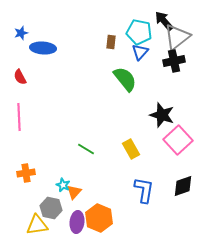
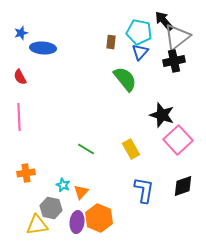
orange triangle: moved 7 px right
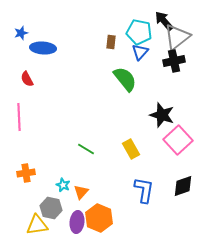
red semicircle: moved 7 px right, 2 px down
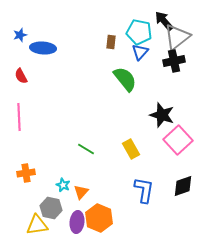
blue star: moved 1 px left, 2 px down
red semicircle: moved 6 px left, 3 px up
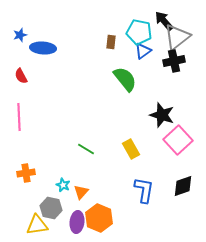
blue triangle: moved 3 px right, 1 px up; rotated 12 degrees clockwise
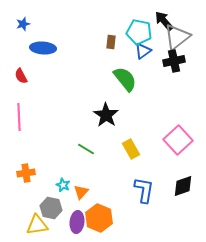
blue star: moved 3 px right, 11 px up
black star: moved 56 px left; rotated 15 degrees clockwise
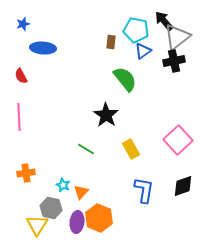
cyan pentagon: moved 3 px left, 2 px up
yellow triangle: rotated 50 degrees counterclockwise
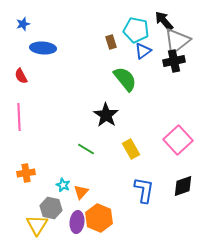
gray triangle: moved 4 px down
brown rectangle: rotated 24 degrees counterclockwise
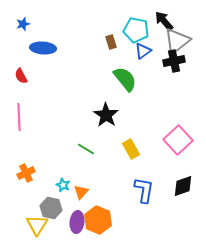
orange cross: rotated 18 degrees counterclockwise
orange hexagon: moved 1 px left, 2 px down
